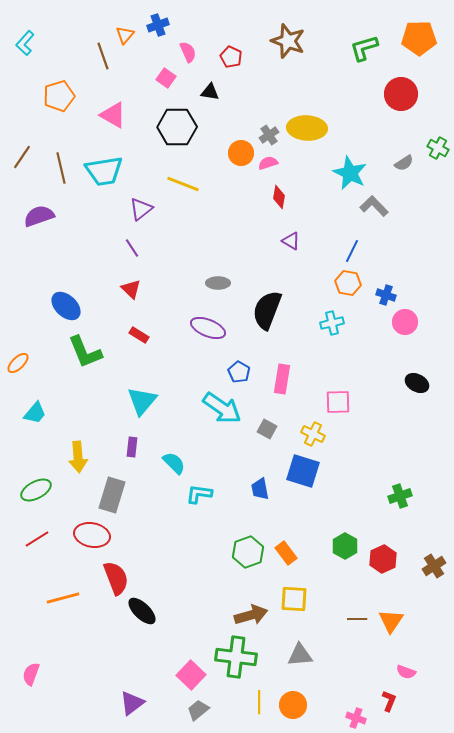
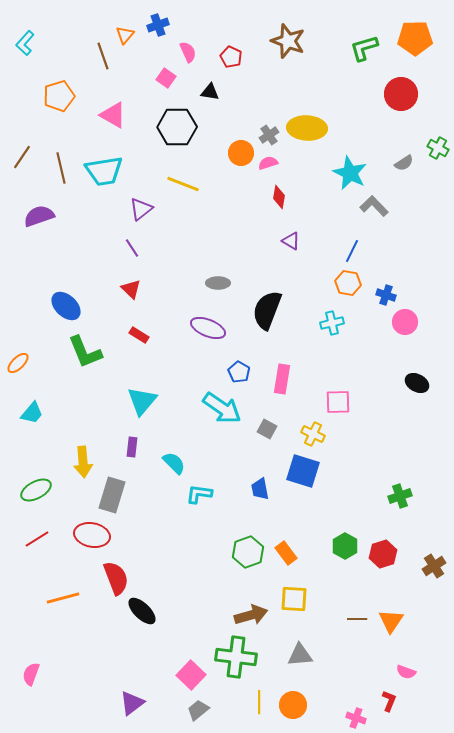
orange pentagon at (419, 38): moved 4 px left
cyan trapezoid at (35, 413): moved 3 px left
yellow arrow at (78, 457): moved 5 px right, 5 px down
red hexagon at (383, 559): moved 5 px up; rotated 8 degrees clockwise
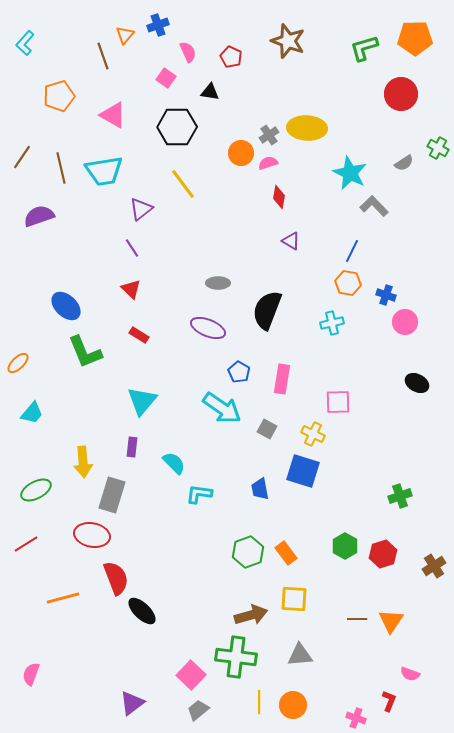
yellow line at (183, 184): rotated 32 degrees clockwise
red line at (37, 539): moved 11 px left, 5 px down
pink semicircle at (406, 672): moved 4 px right, 2 px down
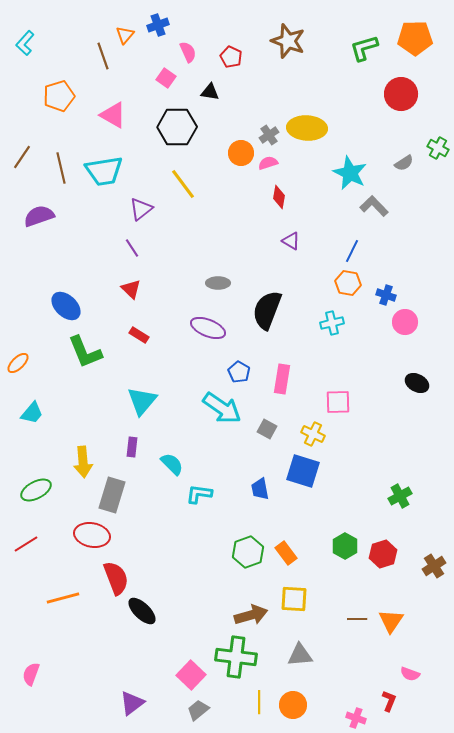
cyan semicircle at (174, 463): moved 2 px left, 1 px down
green cross at (400, 496): rotated 10 degrees counterclockwise
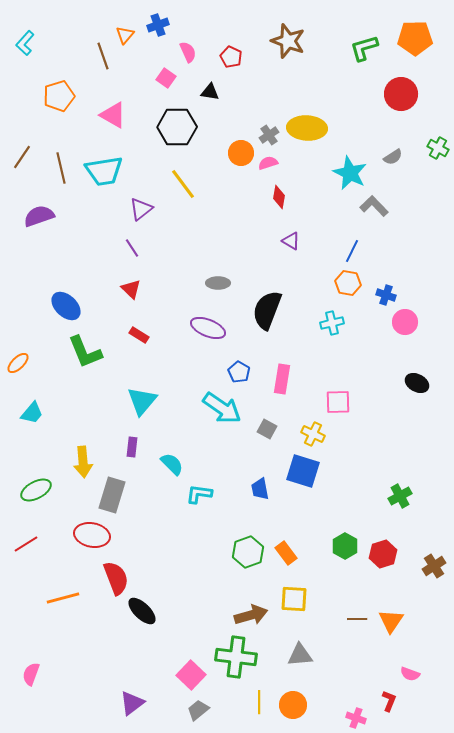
gray semicircle at (404, 163): moved 11 px left, 6 px up
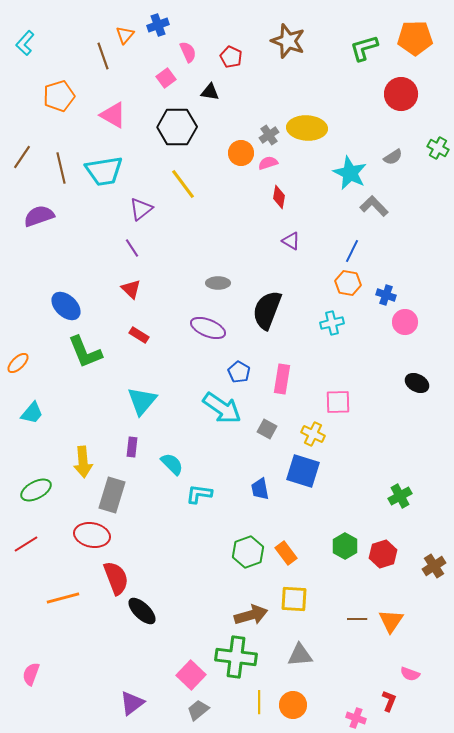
pink square at (166, 78): rotated 18 degrees clockwise
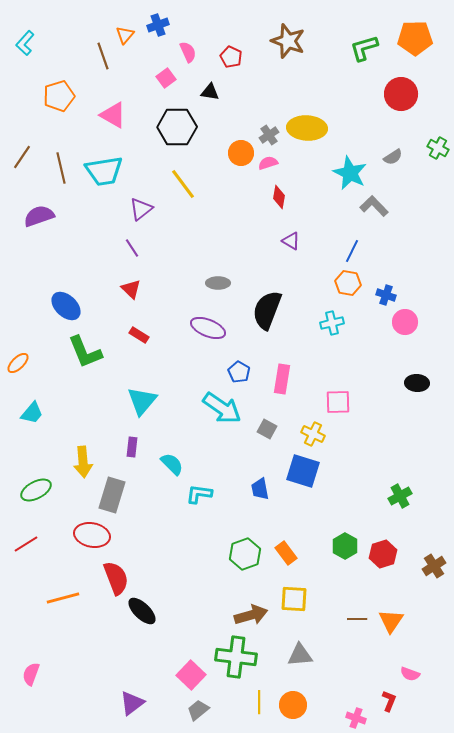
black ellipse at (417, 383): rotated 25 degrees counterclockwise
green hexagon at (248, 552): moved 3 px left, 2 px down
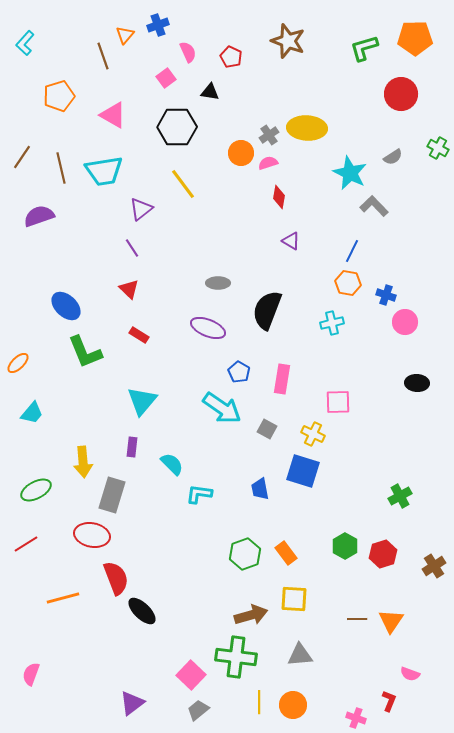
red triangle at (131, 289): moved 2 px left
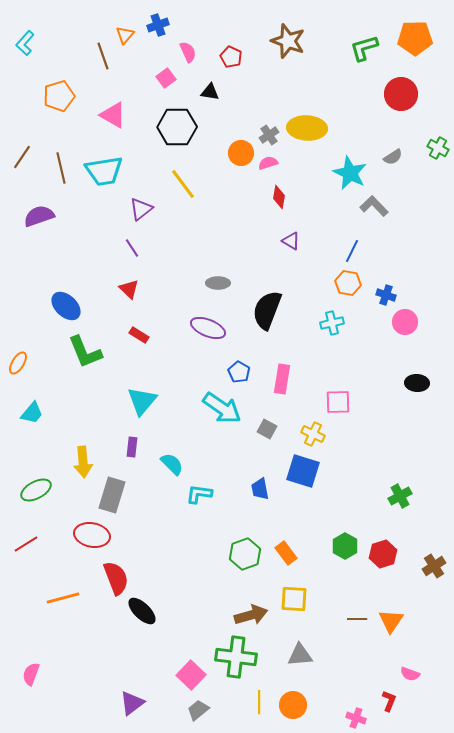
orange ellipse at (18, 363): rotated 15 degrees counterclockwise
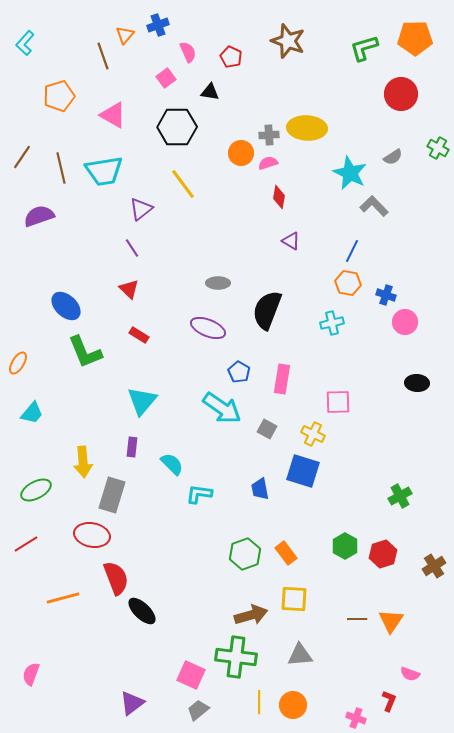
gray cross at (269, 135): rotated 30 degrees clockwise
pink square at (191, 675): rotated 20 degrees counterclockwise
